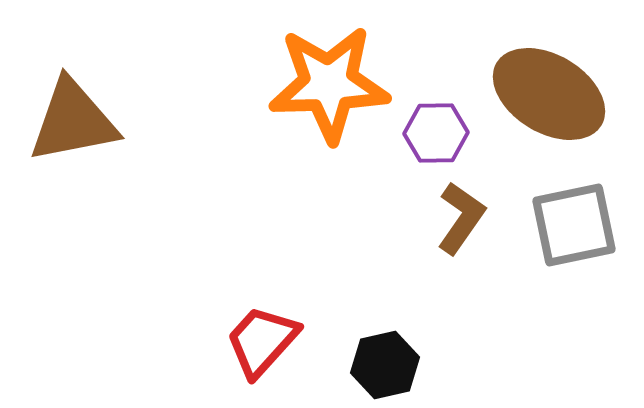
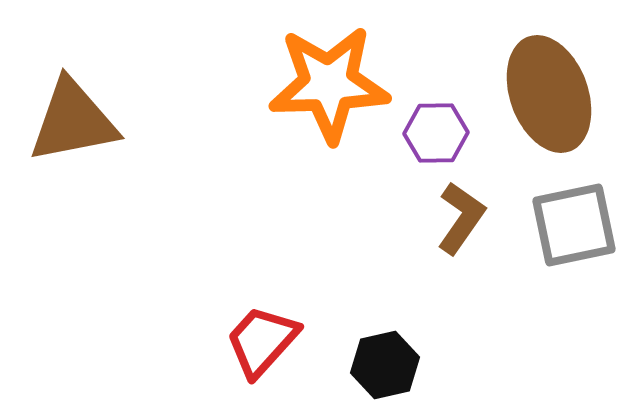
brown ellipse: rotated 39 degrees clockwise
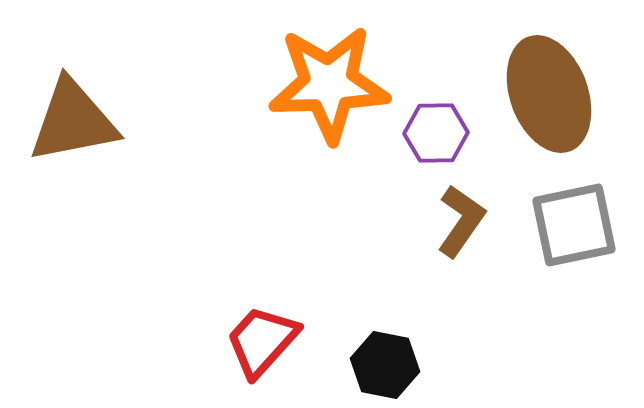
brown L-shape: moved 3 px down
black hexagon: rotated 24 degrees clockwise
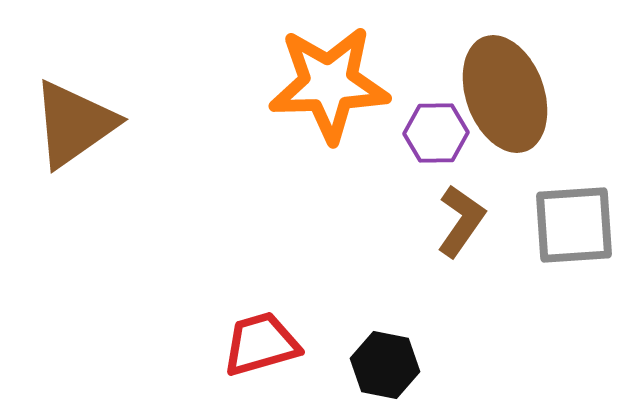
brown ellipse: moved 44 px left
brown triangle: moved 1 px right, 3 px down; rotated 24 degrees counterclockwise
gray square: rotated 8 degrees clockwise
red trapezoid: moved 1 px left, 3 px down; rotated 32 degrees clockwise
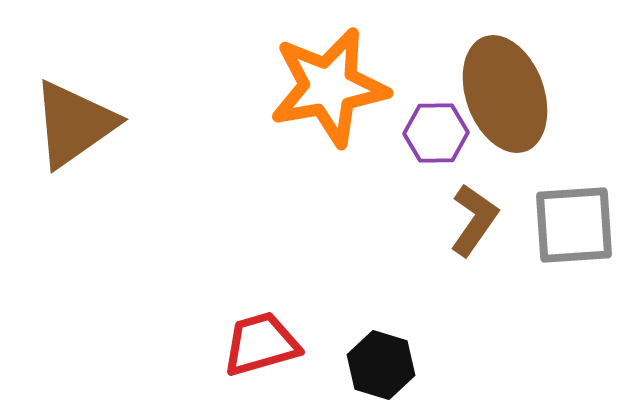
orange star: moved 3 px down; rotated 8 degrees counterclockwise
brown L-shape: moved 13 px right, 1 px up
black hexagon: moved 4 px left; rotated 6 degrees clockwise
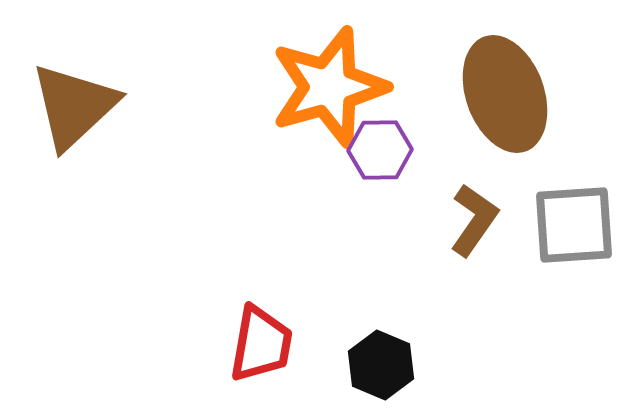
orange star: rotated 6 degrees counterclockwise
brown triangle: moved 18 px up; rotated 8 degrees counterclockwise
purple hexagon: moved 56 px left, 17 px down
red trapezoid: rotated 116 degrees clockwise
black hexagon: rotated 6 degrees clockwise
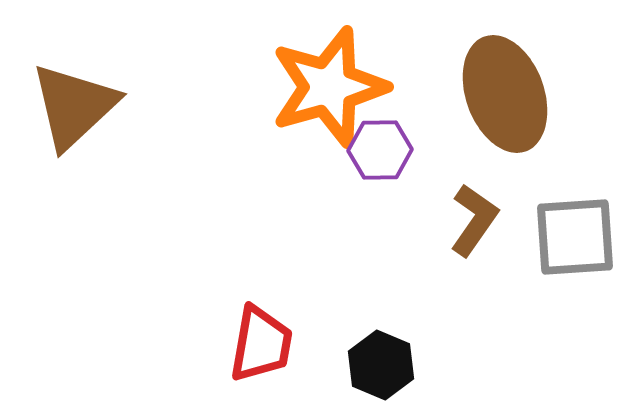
gray square: moved 1 px right, 12 px down
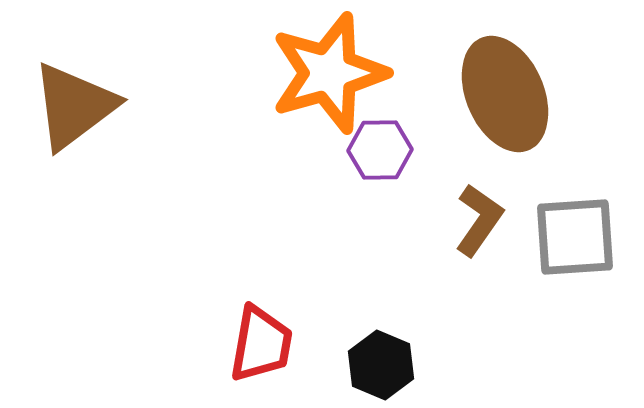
orange star: moved 14 px up
brown ellipse: rotated 3 degrees counterclockwise
brown triangle: rotated 6 degrees clockwise
brown L-shape: moved 5 px right
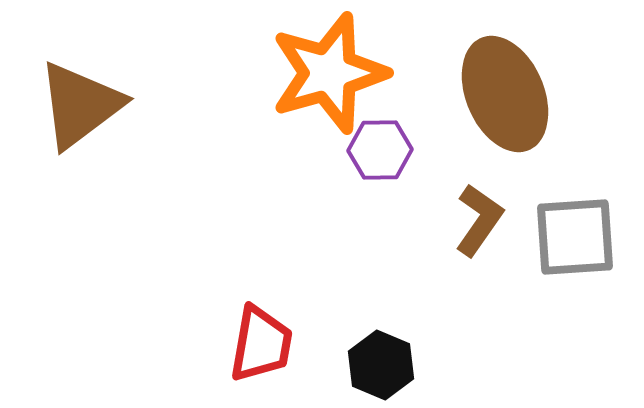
brown triangle: moved 6 px right, 1 px up
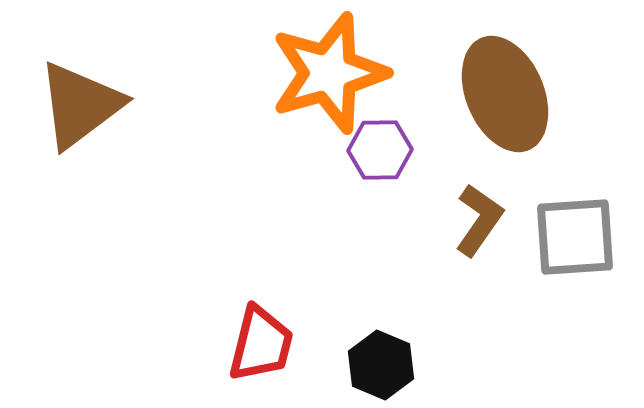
red trapezoid: rotated 4 degrees clockwise
